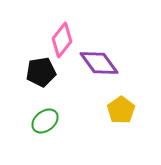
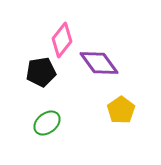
green ellipse: moved 2 px right, 2 px down
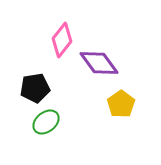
black pentagon: moved 6 px left, 16 px down
yellow pentagon: moved 6 px up
green ellipse: moved 1 px left, 1 px up
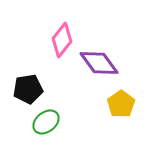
black pentagon: moved 7 px left, 1 px down
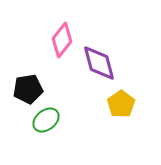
purple diamond: rotated 21 degrees clockwise
green ellipse: moved 2 px up
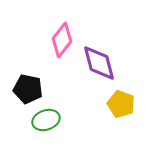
black pentagon: rotated 20 degrees clockwise
yellow pentagon: rotated 16 degrees counterclockwise
green ellipse: rotated 20 degrees clockwise
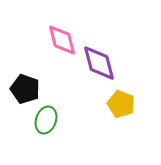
pink diamond: rotated 52 degrees counterclockwise
black pentagon: moved 3 px left; rotated 8 degrees clockwise
green ellipse: rotated 52 degrees counterclockwise
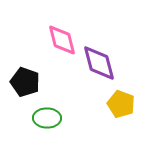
black pentagon: moved 7 px up
green ellipse: moved 1 px right, 2 px up; rotated 72 degrees clockwise
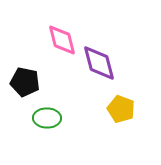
black pentagon: rotated 8 degrees counterclockwise
yellow pentagon: moved 5 px down
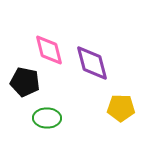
pink diamond: moved 13 px left, 10 px down
purple diamond: moved 7 px left
yellow pentagon: moved 1 px up; rotated 20 degrees counterclockwise
